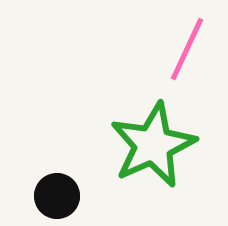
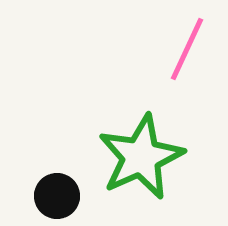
green star: moved 12 px left, 12 px down
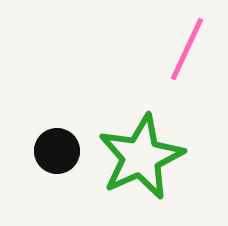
black circle: moved 45 px up
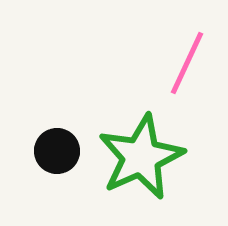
pink line: moved 14 px down
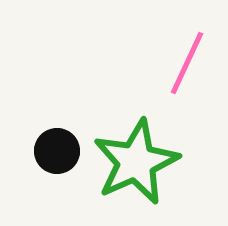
green star: moved 5 px left, 5 px down
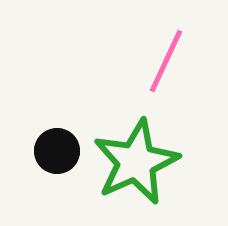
pink line: moved 21 px left, 2 px up
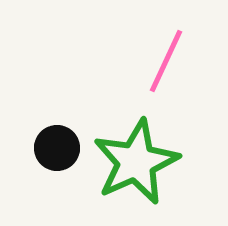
black circle: moved 3 px up
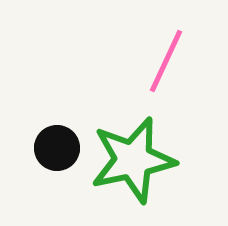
green star: moved 3 px left, 2 px up; rotated 12 degrees clockwise
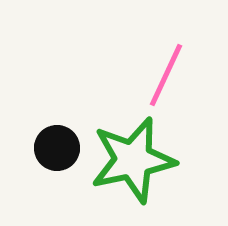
pink line: moved 14 px down
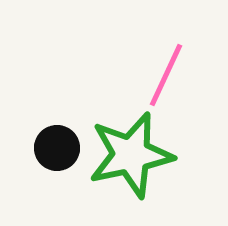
green star: moved 2 px left, 5 px up
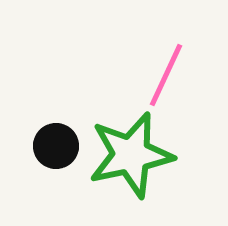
black circle: moved 1 px left, 2 px up
